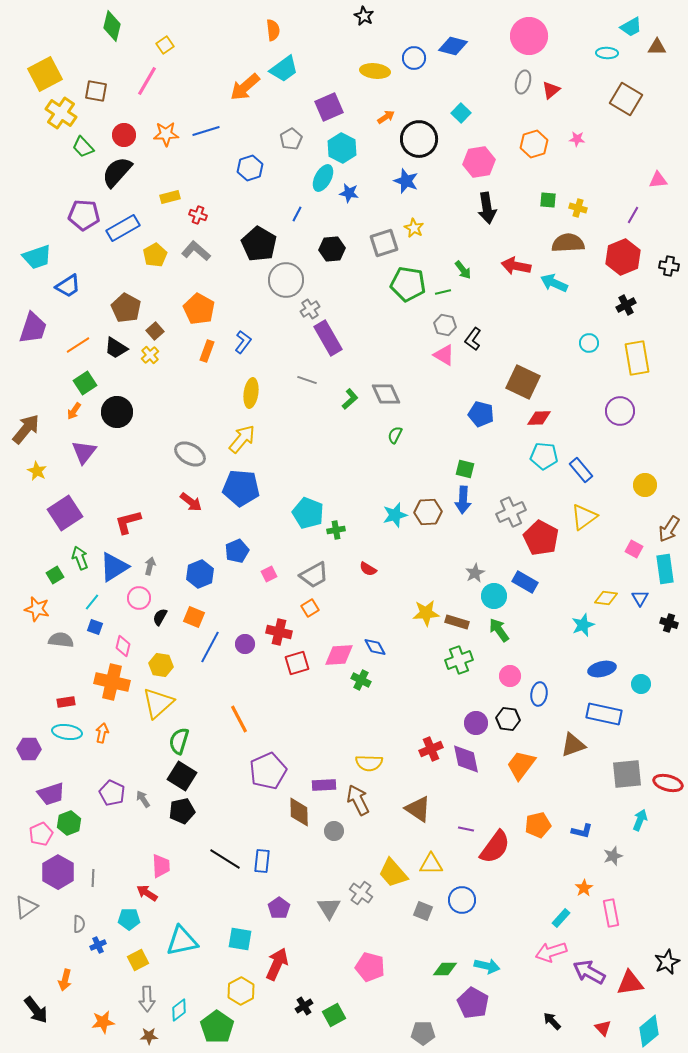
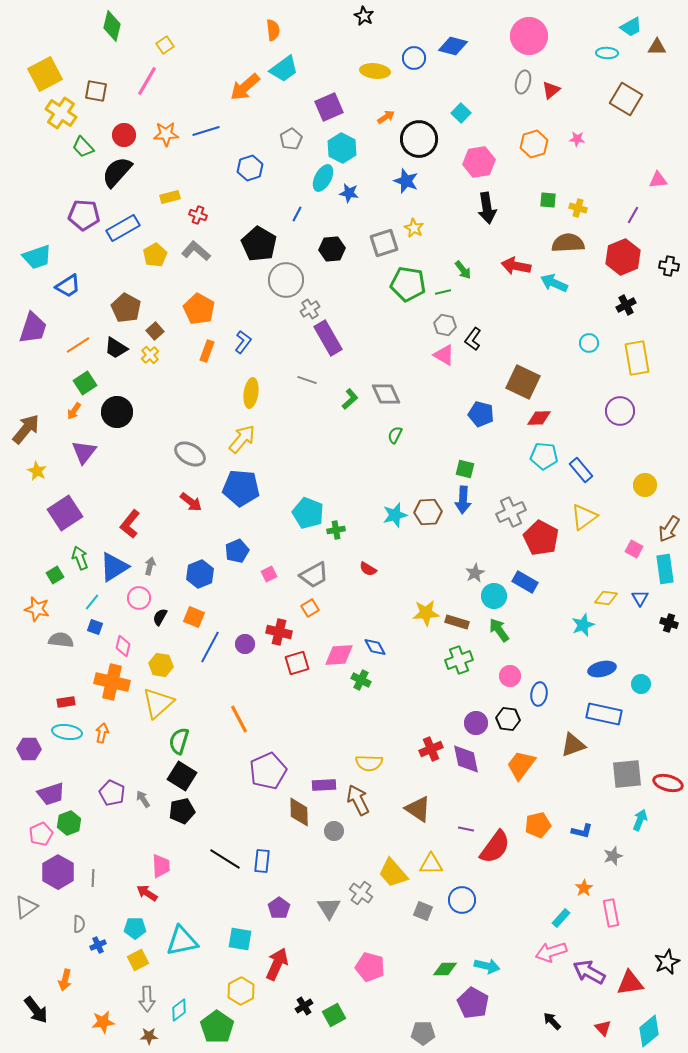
red L-shape at (128, 522): moved 2 px right, 2 px down; rotated 36 degrees counterclockwise
cyan pentagon at (129, 919): moved 6 px right, 9 px down
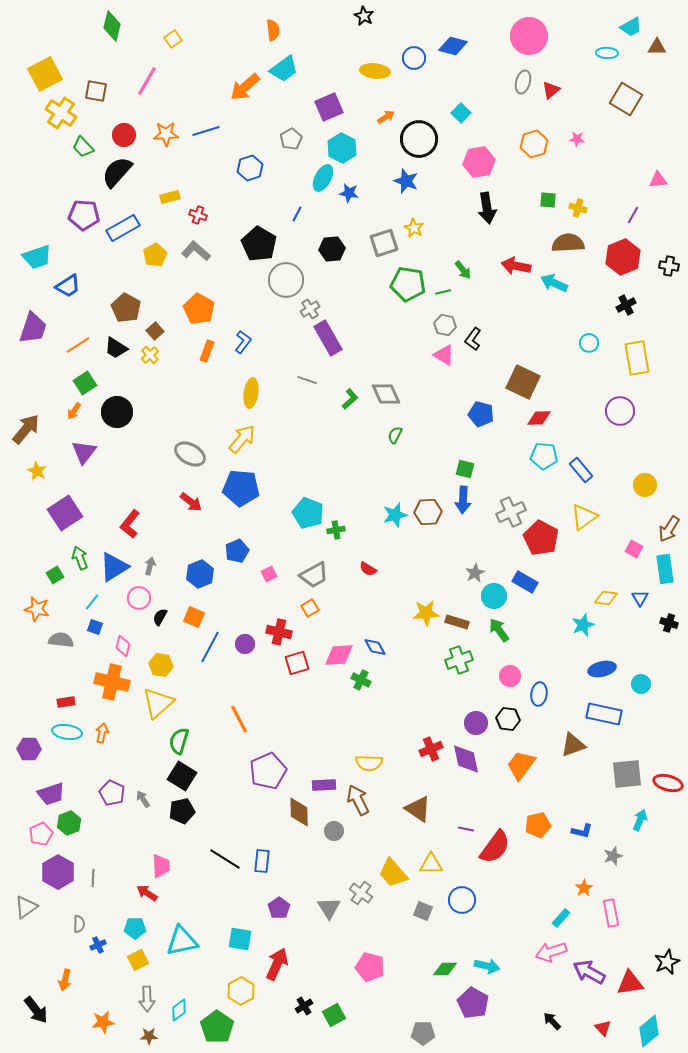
yellow square at (165, 45): moved 8 px right, 6 px up
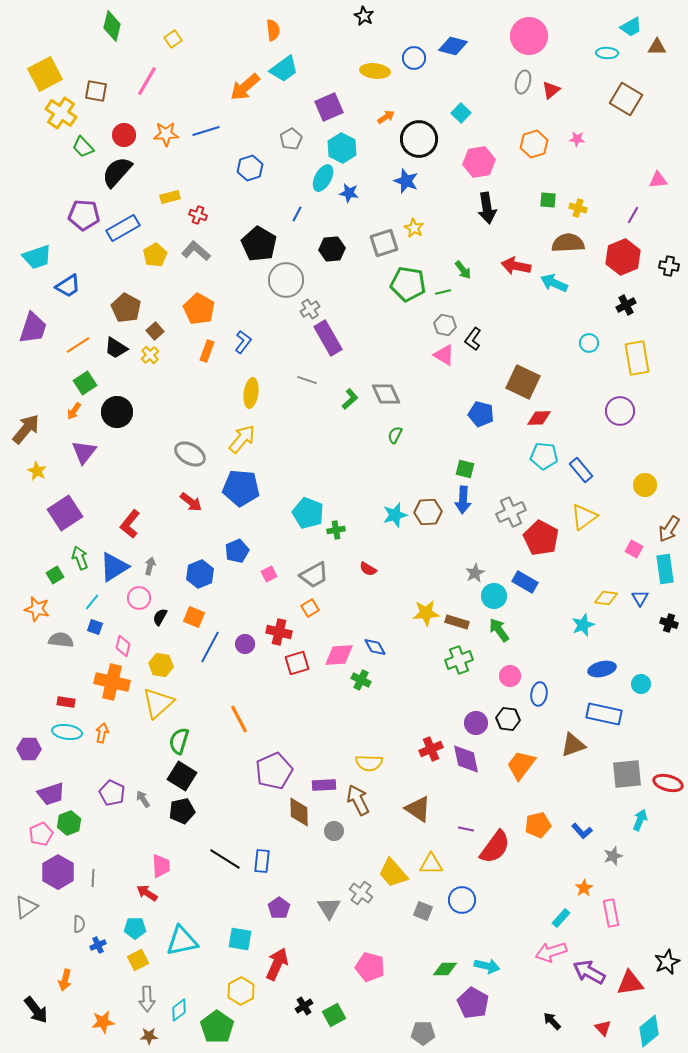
red rectangle at (66, 702): rotated 18 degrees clockwise
purple pentagon at (268, 771): moved 6 px right
blue L-shape at (582, 831): rotated 35 degrees clockwise
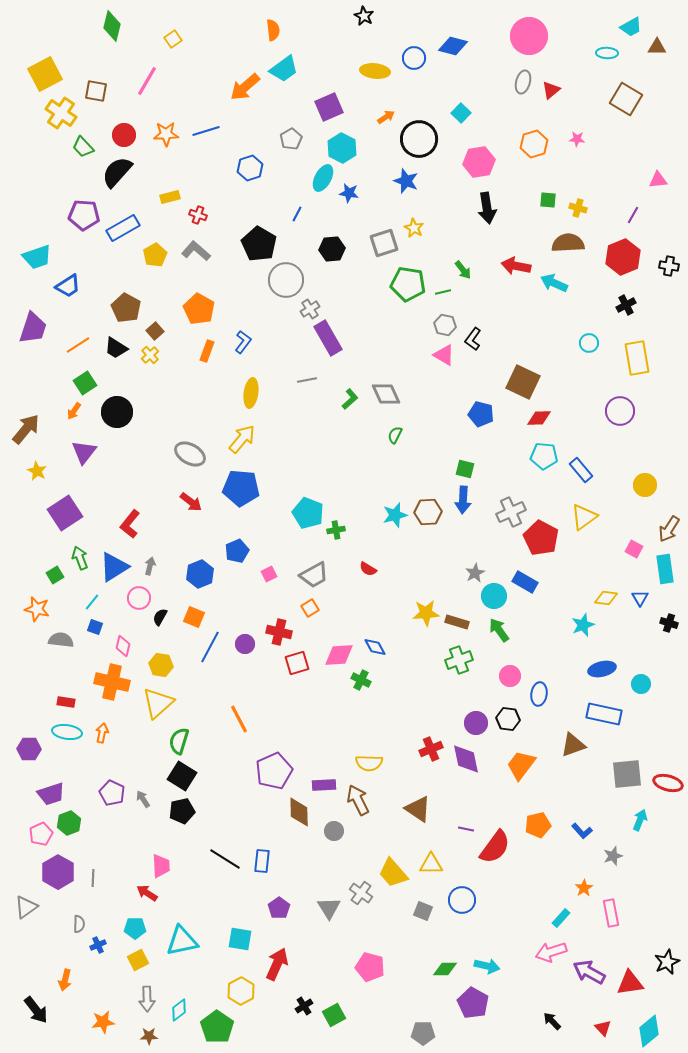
gray line at (307, 380): rotated 30 degrees counterclockwise
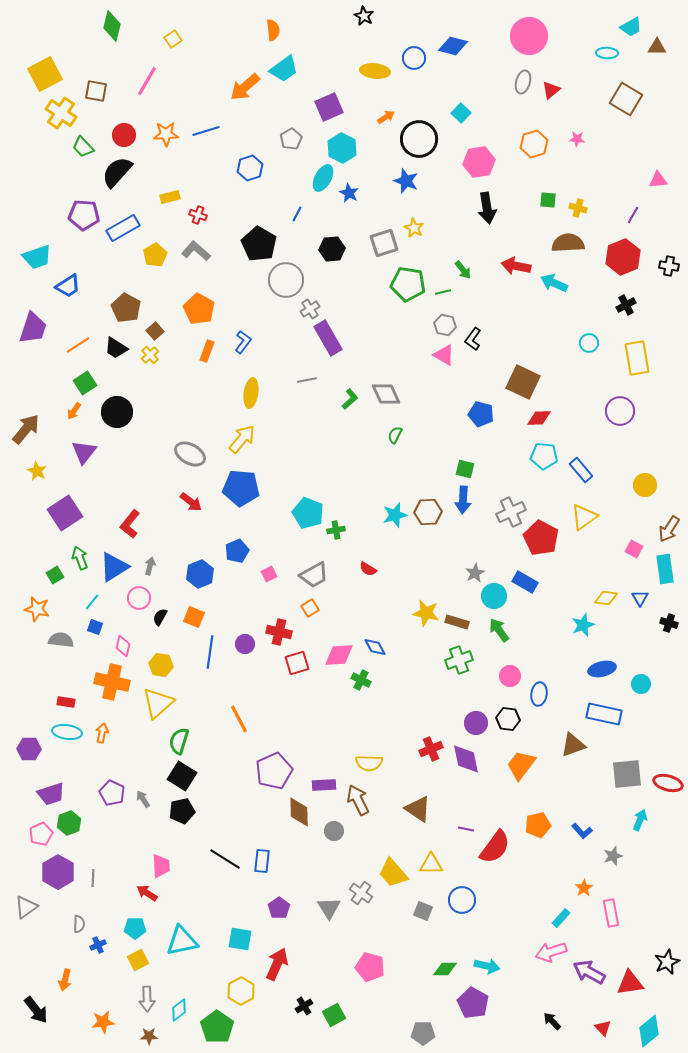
blue star at (349, 193): rotated 18 degrees clockwise
yellow star at (426, 613): rotated 16 degrees clockwise
blue line at (210, 647): moved 5 px down; rotated 20 degrees counterclockwise
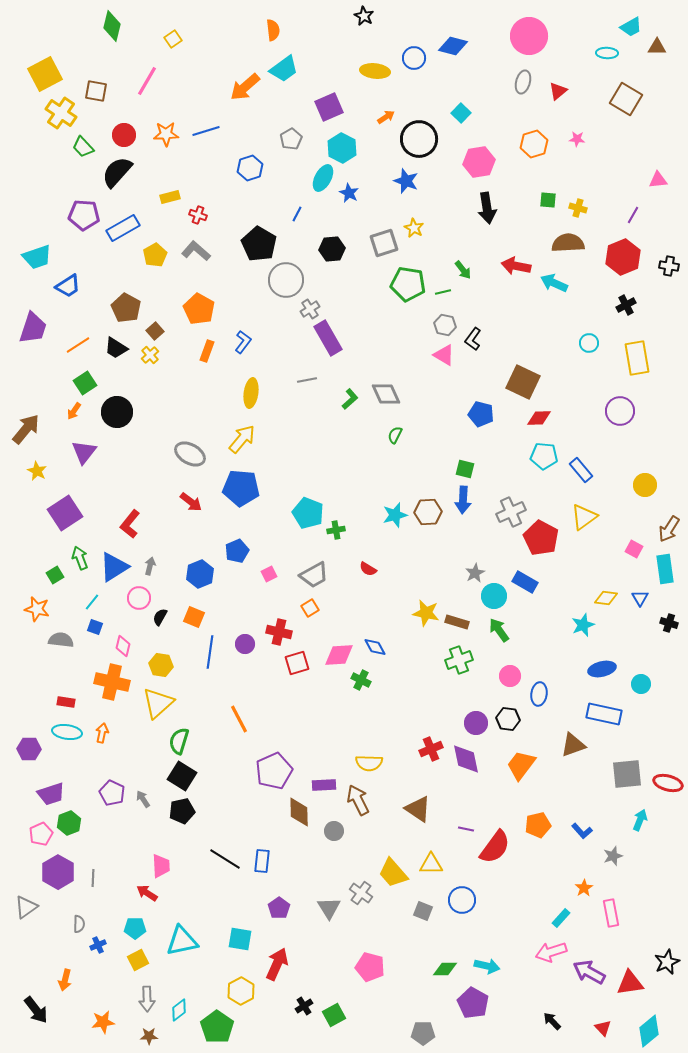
red triangle at (551, 90): moved 7 px right, 1 px down
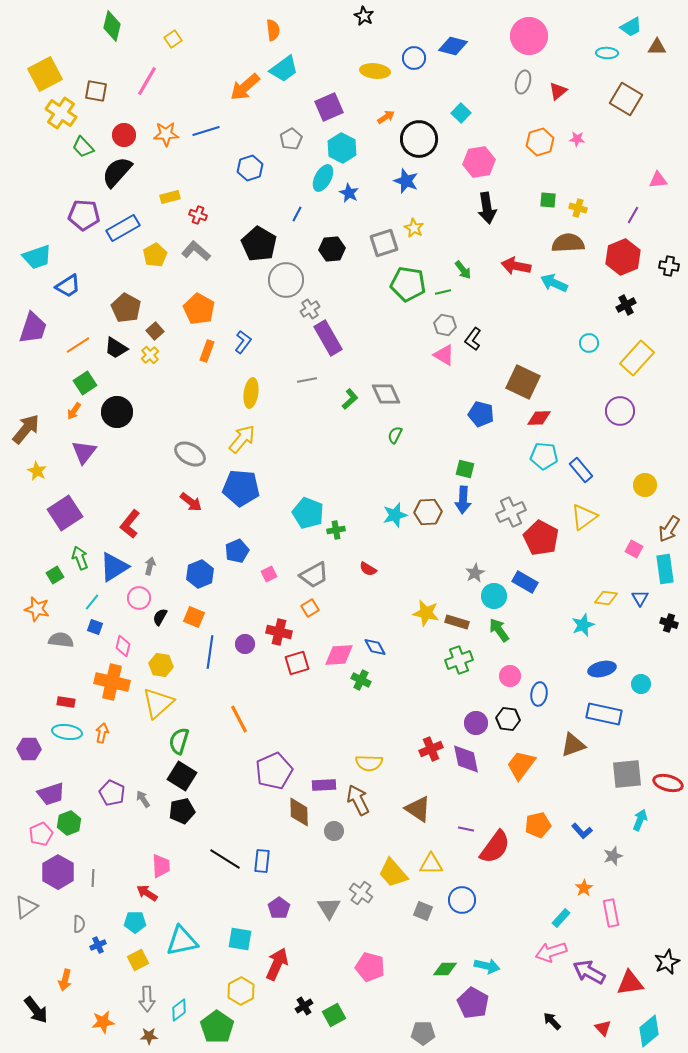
orange hexagon at (534, 144): moved 6 px right, 2 px up
yellow rectangle at (637, 358): rotated 52 degrees clockwise
cyan pentagon at (135, 928): moved 6 px up
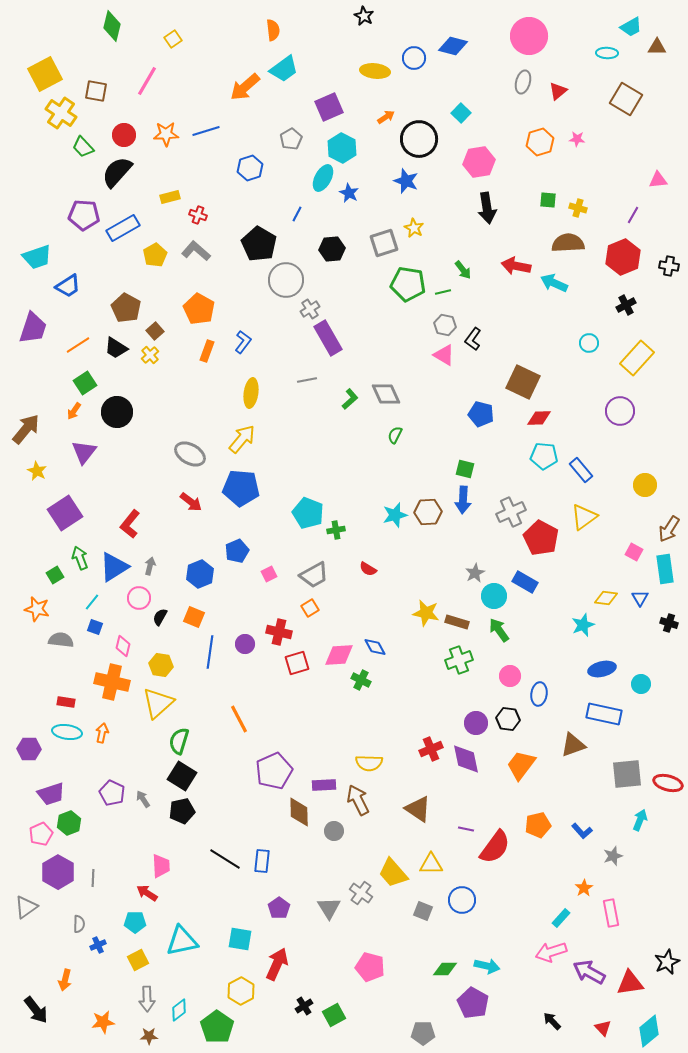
pink square at (634, 549): moved 3 px down
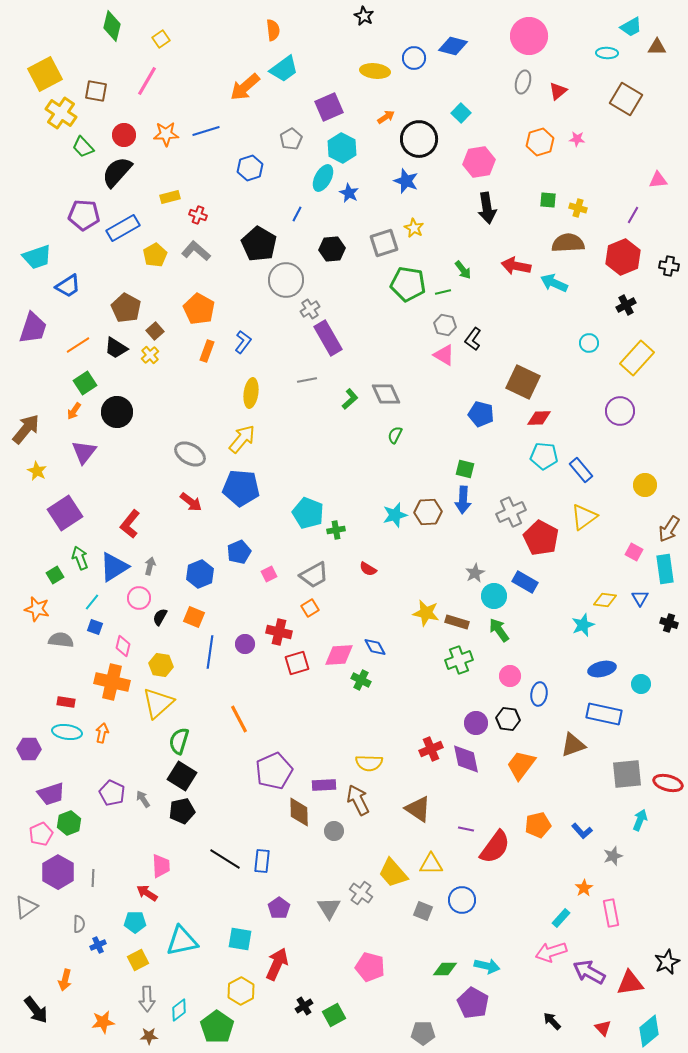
yellow square at (173, 39): moved 12 px left
blue pentagon at (237, 551): moved 2 px right, 1 px down
yellow diamond at (606, 598): moved 1 px left, 2 px down
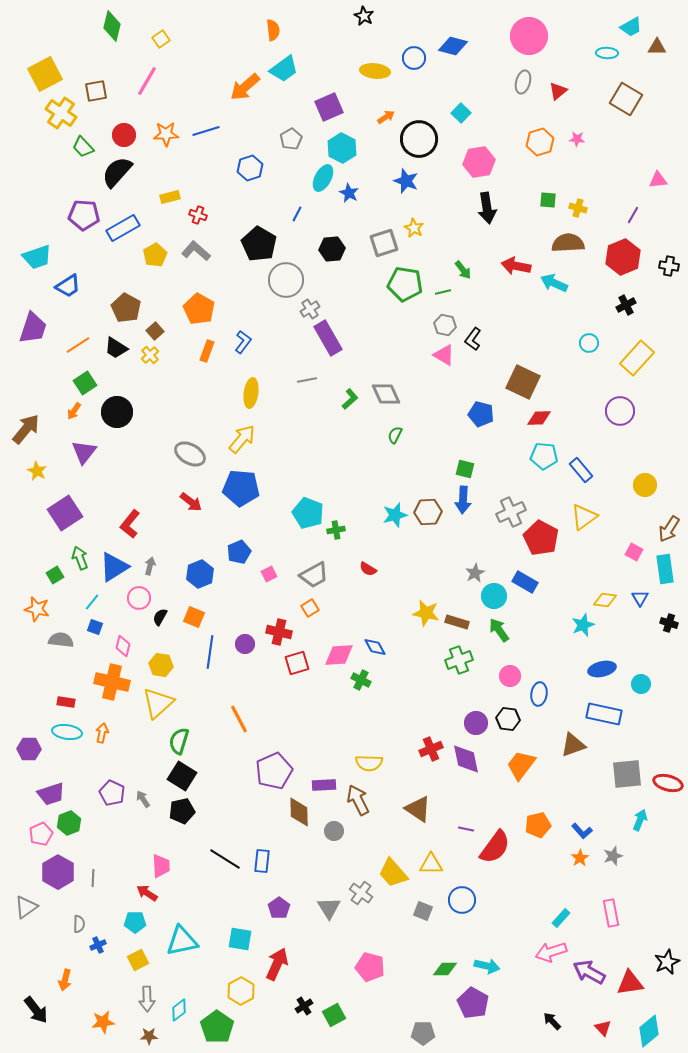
brown square at (96, 91): rotated 20 degrees counterclockwise
green pentagon at (408, 284): moved 3 px left
orange star at (584, 888): moved 4 px left, 30 px up
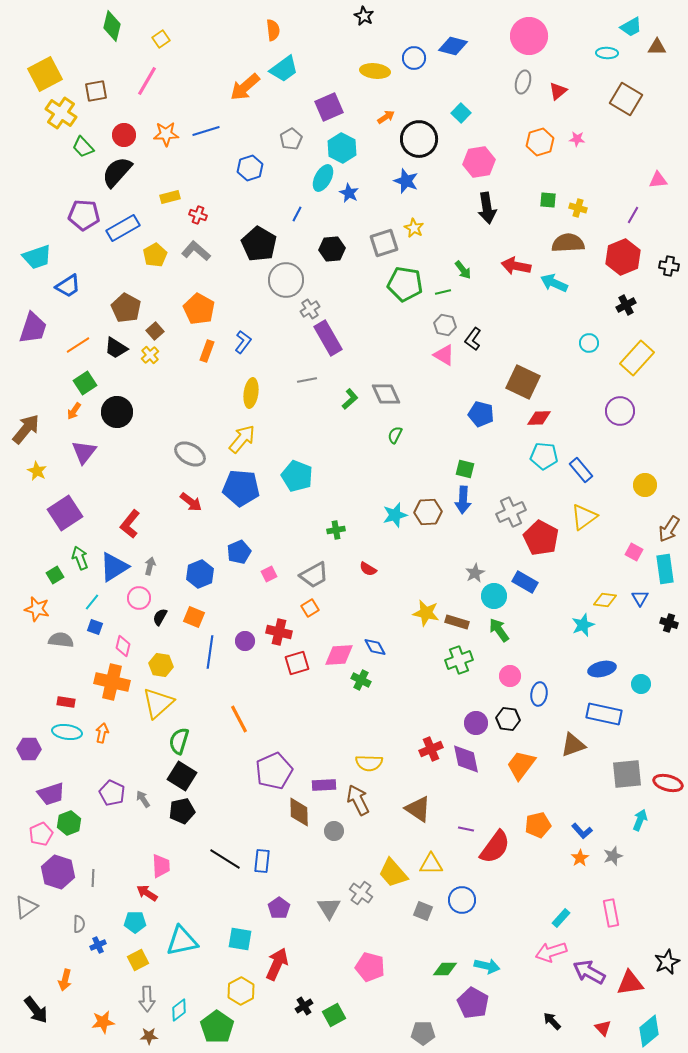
cyan pentagon at (308, 513): moved 11 px left, 37 px up
purple circle at (245, 644): moved 3 px up
purple hexagon at (58, 872): rotated 12 degrees counterclockwise
